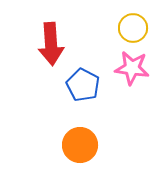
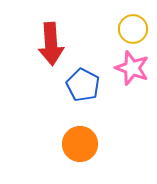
yellow circle: moved 1 px down
pink star: rotated 12 degrees clockwise
orange circle: moved 1 px up
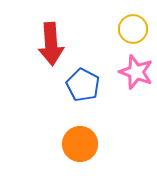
pink star: moved 4 px right, 4 px down
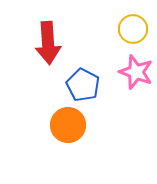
red arrow: moved 3 px left, 1 px up
orange circle: moved 12 px left, 19 px up
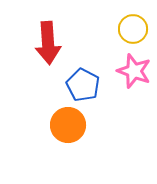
pink star: moved 2 px left, 1 px up
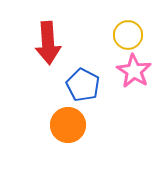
yellow circle: moved 5 px left, 6 px down
pink star: rotated 12 degrees clockwise
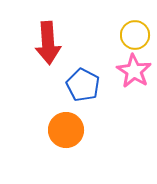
yellow circle: moved 7 px right
orange circle: moved 2 px left, 5 px down
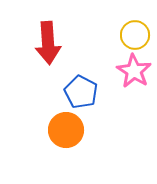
blue pentagon: moved 2 px left, 7 px down
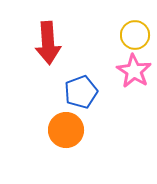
blue pentagon: rotated 24 degrees clockwise
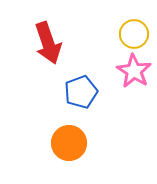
yellow circle: moved 1 px left, 1 px up
red arrow: rotated 15 degrees counterclockwise
orange circle: moved 3 px right, 13 px down
